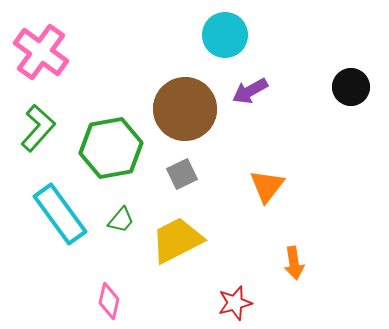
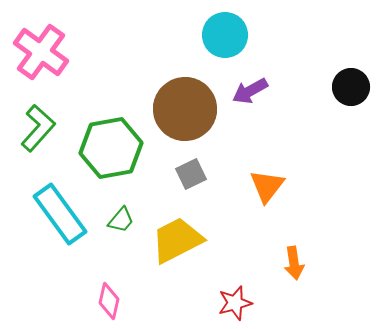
gray square: moved 9 px right
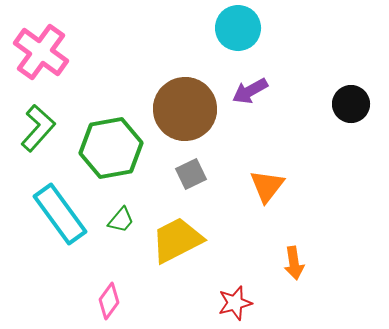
cyan circle: moved 13 px right, 7 px up
black circle: moved 17 px down
pink diamond: rotated 24 degrees clockwise
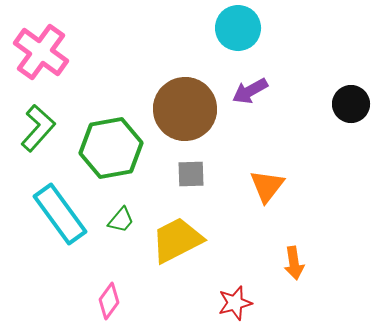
gray square: rotated 24 degrees clockwise
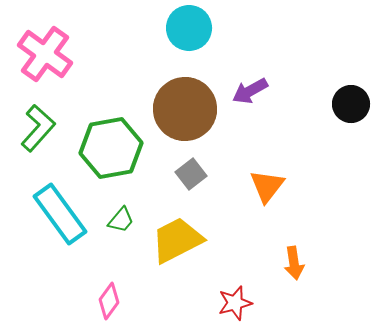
cyan circle: moved 49 px left
pink cross: moved 4 px right, 2 px down
gray square: rotated 36 degrees counterclockwise
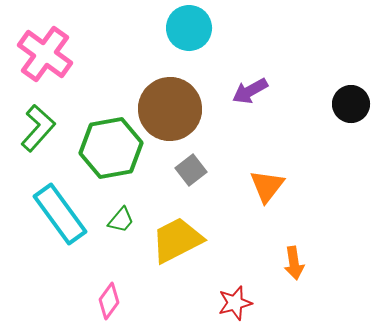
brown circle: moved 15 px left
gray square: moved 4 px up
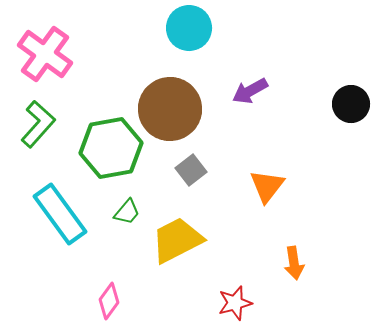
green L-shape: moved 4 px up
green trapezoid: moved 6 px right, 8 px up
